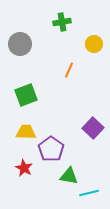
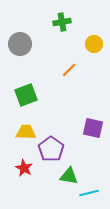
orange line: rotated 21 degrees clockwise
purple square: rotated 30 degrees counterclockwise
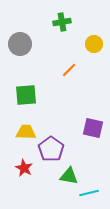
green square: rotated 15 degrees clockwise
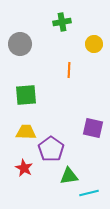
orange line: rotated 42 degrees counterclockwise
green triangle: rotated 18 degrees counterclockwise
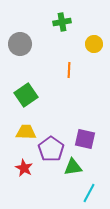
green square: rotated 30 degrees counterclockwise
purple square: moved 8 px left, 11 px down
green triangle: moved 4 px right, 9 px up
cyan line: rotated 48 degrees counterclockwise
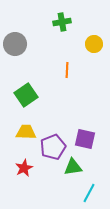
gray circle: moved 5 px left
orange line: moved 2 px left
purple pentagon: moved 2 px right, 2 px up; rotated 15 degrees clockwise
red star: rotated 18 degrees clockwise
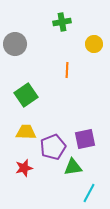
purple square: rotated 25 degrees counterclockwise
red star: rotated 12 degrees clockwise
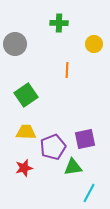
green cross: moved 3 px left, 1 px down; rotated 12 degrees clockwise
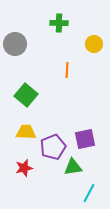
green square: rotated 15 degrees counterclockwise
